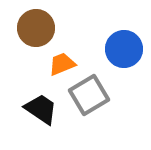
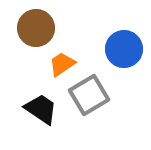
orange trapezoid: rotated 12 degrees counterclockwise
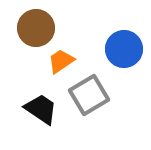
orange trapezoid: moved 1 px left, 3 px up
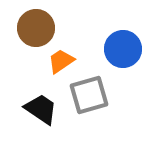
blue circle: moved 1 px left
gray square: rotated 15 degrees clockwise
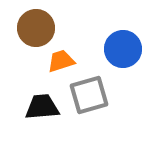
orange trapezoid: rotated 16 degrees clockwise
black trapezoid: moved 1 px right, 2 px up; rotated 39 degrees counterclockwise
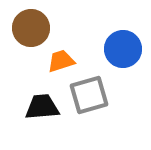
brown circle: moved 5 px left
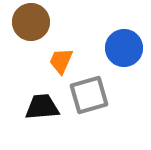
brown circle: moved 6 px up
blue circle: moved 1 px right, 1 px up
orange trapezoid: rotated 48 degrees counterclockwise
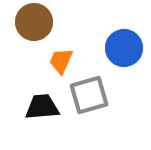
brown circle: moved 3 px right
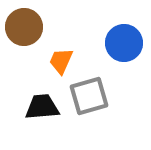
brown circle: moved 10 px left, 5 px down
blue circle: moved 5 px up
gray square: moved 1 px down
